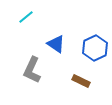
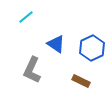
blue hexagon: moved 3 px left
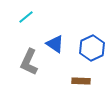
blue triangle: moved 1 px left
gray L-shape: moved 3 px left, 8 px up
brown rectangle: rotated 24 degrees counterclockwise
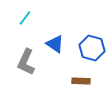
cyan line: moved 1 px left, 1 px down; rotated 14 degrees counterclockwise
blue hexagon: rotated 20 degrees counterclockwise
gray L-shape: moved 3 px left
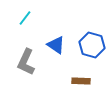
blue triangle: moved 1 px right, 1 px down
blue hexagon: moved 3 px up
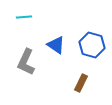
cyan line: moved 1 px left, 1 px up; rotated 49 degrees clockwise
brown rectangle: moved 2 px down; rotated 66 degrees counterclockwise
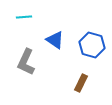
blue triangle: moved 1 px left, 5 px up
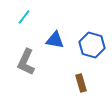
cyan line: rotated 49 degrees counterclockwise
blue triangle: rotated 24 degrees counterclockwise
brown rectangle: rotated 42 degrees counterclockwise
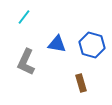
blue triangle: moved 2 px right, 4 px down
